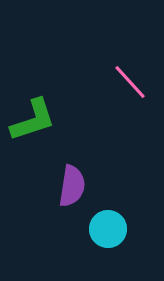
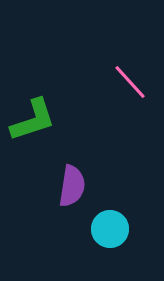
cyan circle: moved 2 px right
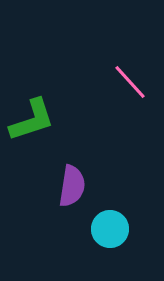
green L-shape: moved 1 px left
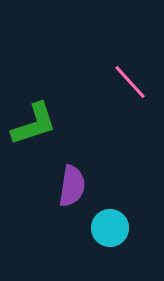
green L-shape: moved 2 px right, 4 px down
cyan circle: moved 1 px up
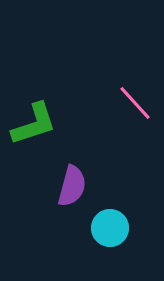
pink line: moved 5 px right, 21 px down
purple semicircle: rotated 6 degrees clockwise
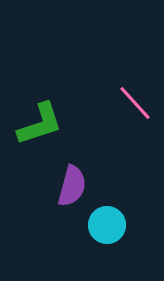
green L-shape: moved 6 px right
cyan circle: moved 3 px left, 3 px up
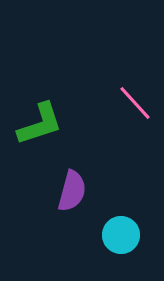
purple semicircle: moved 5 px down
cyan circle: moved 14 px right, 10 px down
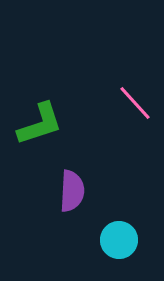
purple semicircle: rotated 12 degrees counterclockwise
cyan circle: moved 2 px left, 5 px down
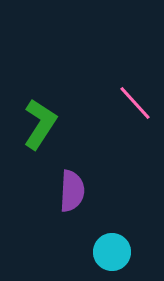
green L-shape: rotated 39 degrees counterclockwise
cyan circle: moved 7 px left, 12 px down
